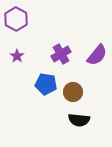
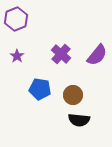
purple hexagon: rotated 10 degrees clockwise
purple cross: rotated 18 degrees counterclockwise
blue pentagon: moved 6 px left, 5 px down
brown circle: moved 3 px down
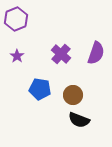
purple semicircle: moved 1 px left, 2 px up; rotated 20 degrees counterclockwise
black semicircle: rotated 15 degrees clockwise
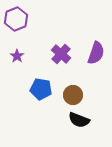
blue pentagon: moved 1 px right
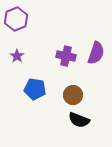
purple cross: moved 5 px right, 2 px down; rotated 30 degrees counterclockwise
blue pentagon: moved 6 px left
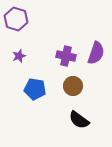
purple hexagon: rotated 20 degrees counterclockwise
purple star: moved 2 px right; rotated 16 degrees clockwise
brown circle: moved 9 px up
black semicircle: rotated 15 degrees clockwise
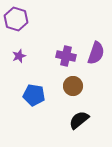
blue pentagon: moved 1 px left, 6 px down
black semicircle: rotated 105 degrees clockwise
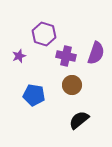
purple hexagon: moved 28 px right, 15 px down
brown circle: moved 1 px left, 1 px up
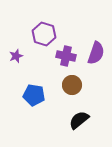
purple star: moved 3 px left
